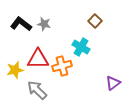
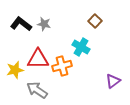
purple triangle: moved 2 px up
gray arrow: rotated 10 degrees counterclockwise
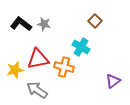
red triangle: rotated 10 degrees counterclockwise
orange cross: moved 2 px right, 1 px down; rotated 30 degrees clockwise
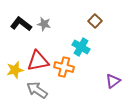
red triangle: moved 2 px down
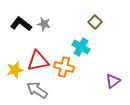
brown square: moved 1 px down
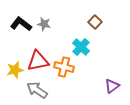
cyan cross: rotated 12 degrees clockwise
purple triangle: moved 1 px left, 5 px down
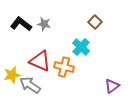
red triangle: moved 2 px right; rotated 35 degrees clockwise
yellow star: moved 3 px left, 5 px down
gray arrow: moved 7 px left, 5 px up
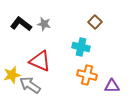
cyan cross: rotated 30 degrees counterclockwise
orange cross: moved 23 px right, 8 px down
purple triangle: rotated 35 degrees clockwise
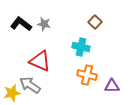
yellow star: moved 18 px down
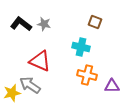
brown square: rotated 24 degrees counterclockwise
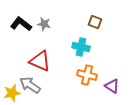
purple triangle: rotated 35 degrees clockwise
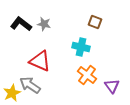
orange cross: rotated 24 degrees clockwise
purple triangle: rotated 21 degrees clockwise
yellow star: rotated 12 degrees counterclockwise
